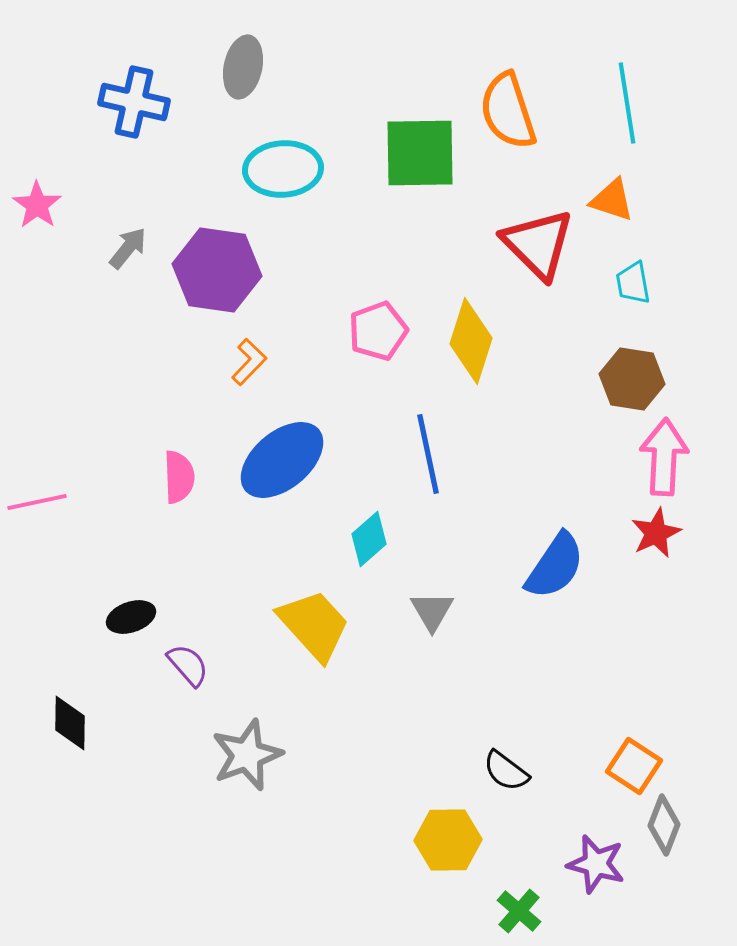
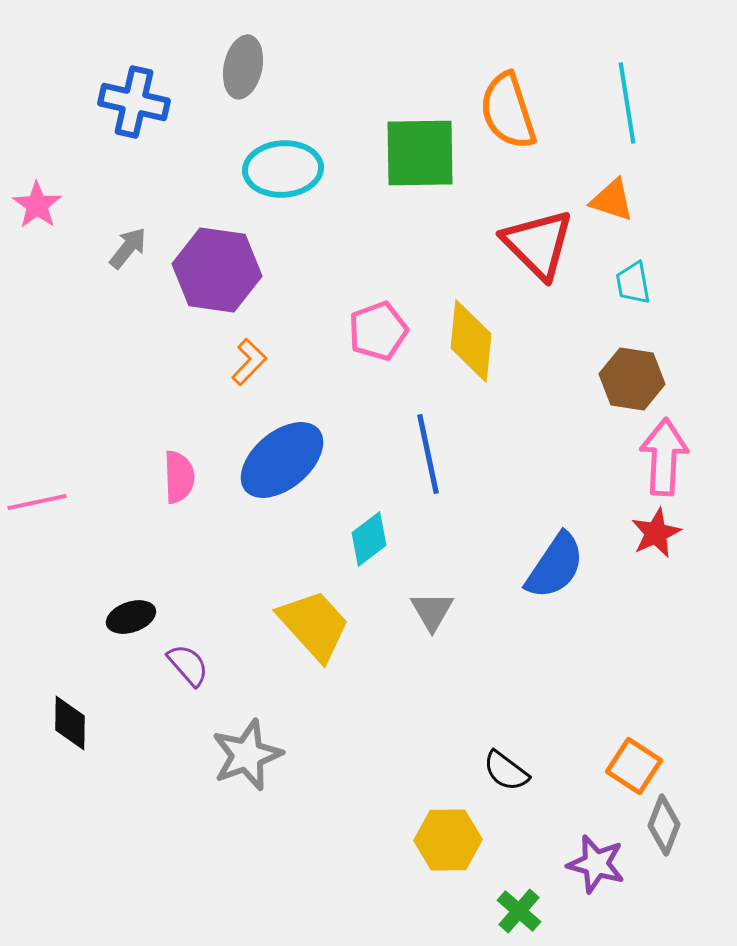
yellow diamond: rotated 12 degrees counterclockwise
cyan diamond: rotated 4 degrees clockwise
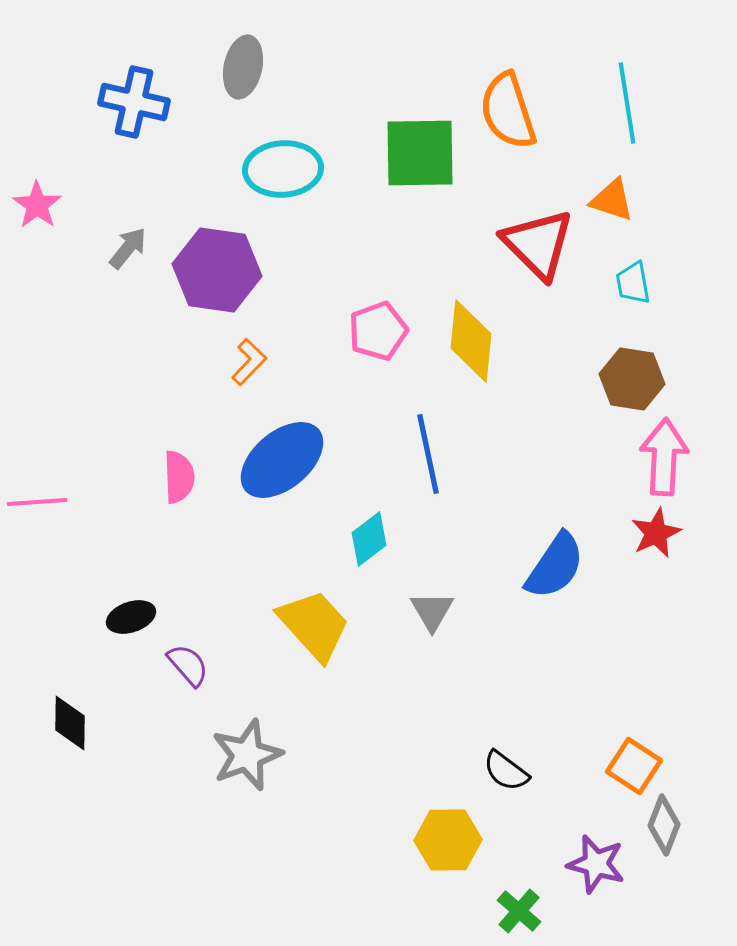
pink line: rotated 8 degrees clockwise
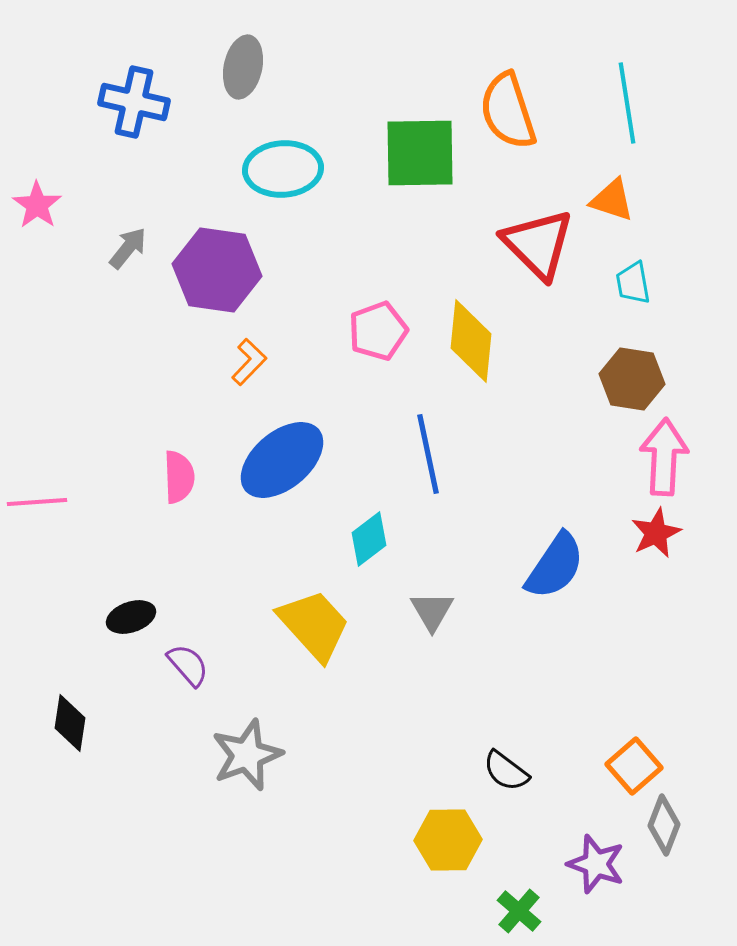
black diamond: rotated 8 degrees clockwise
orange square: rotated 16 degrees clockwise
purple star: rotated 4 degrees clockwise
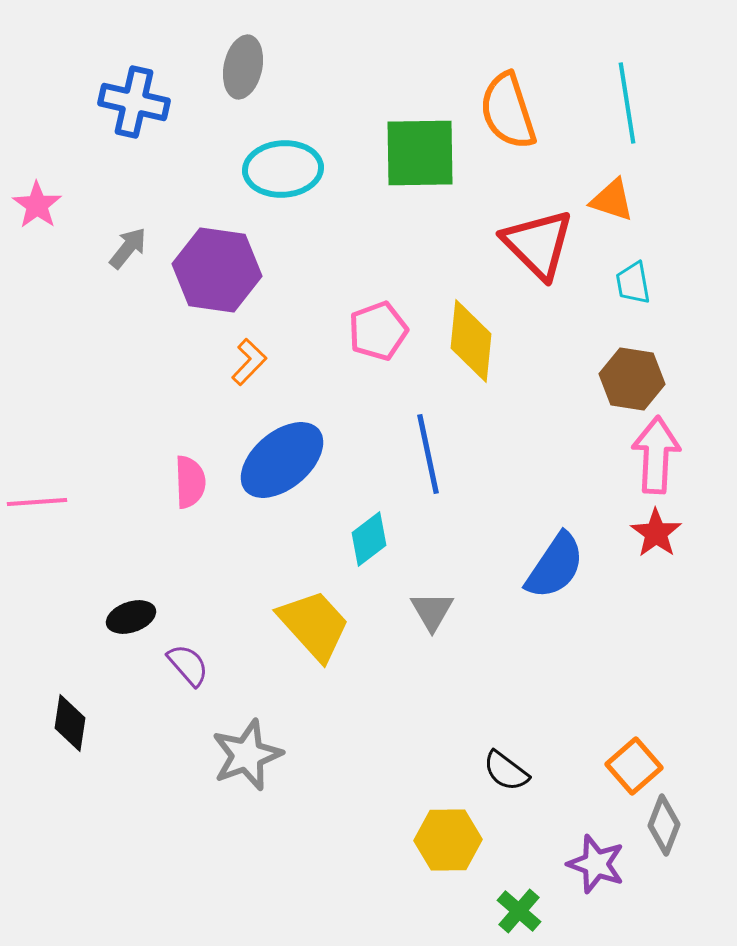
pink arrow: moved 8 px left, 2 px up
pink semicircle: moved 11 px right, 5 px down
red star: rotated 12 degrees counterclockwise
